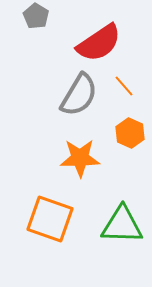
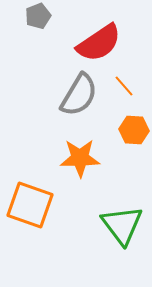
gray pentagon: moved 2 px right; rotated 20 degrees clockwise
orange hexagon: moved 4 px right, 3 px up; rotated 20 degrees counterclockwise
orange square: moved 20 px left, 14 px up
green triangle: rotated 51 degrees clockwise
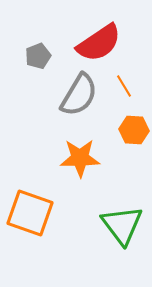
gray pentagon: moved 40 px down
orange line: rotated 10 degrees clockwise
orange square: moved 8 px down
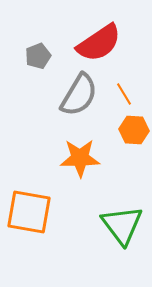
orange line: moved 8 px down
orange square: moved 1 px left, 1 px up; rotated 9 degrees counterclockwise
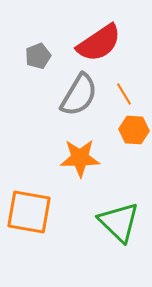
green triangle: moved 3 px left, 3 px up; rotated 9 degrees counterclockwise
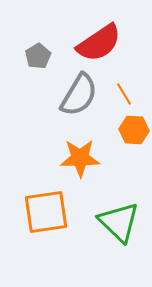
gray pentagon: rotated 10 degrees counterclockwise
orange square: moved 17 px right; rotated 18 degrees counterclockwise
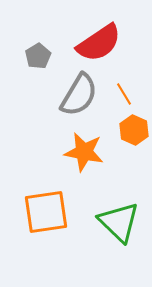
orange hexagon: rotated 20 degrees clockwise
orange star: moved 4 px right, 6 px up; rotated 12 degrees clockwise
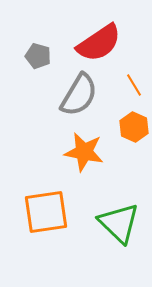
gray pentagon: rotated 25 degrees counterclockwise
orange line: moved 10 px right, 9 px up
orange hexagon: moved 3 px up
green triangle: moved 1 px down
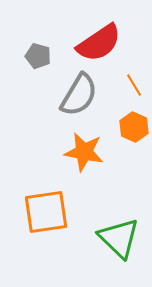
green triangle: moved 15 px down
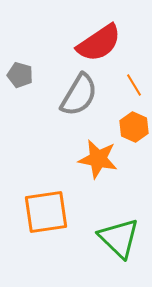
gray pentagon: moved 18 px left, 19 px down
orange star: moved 14 px right, 7 px down
